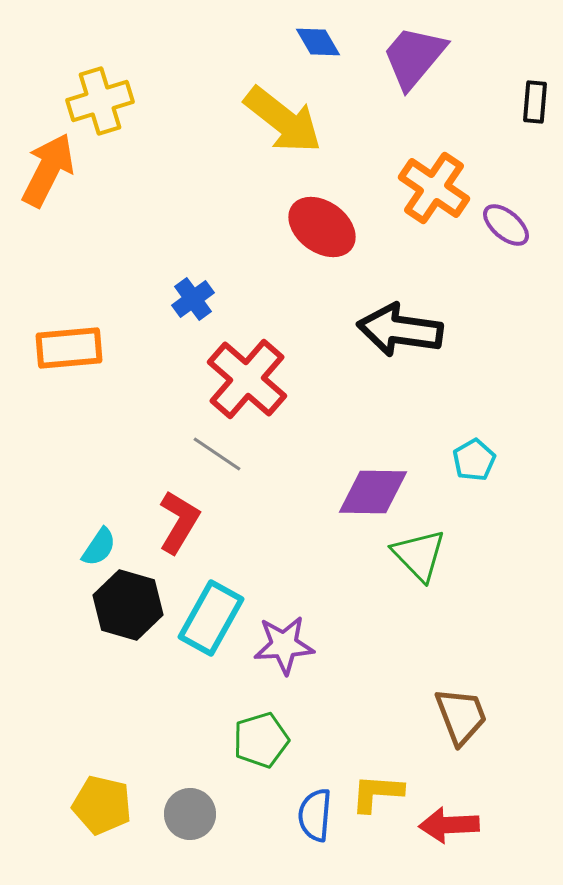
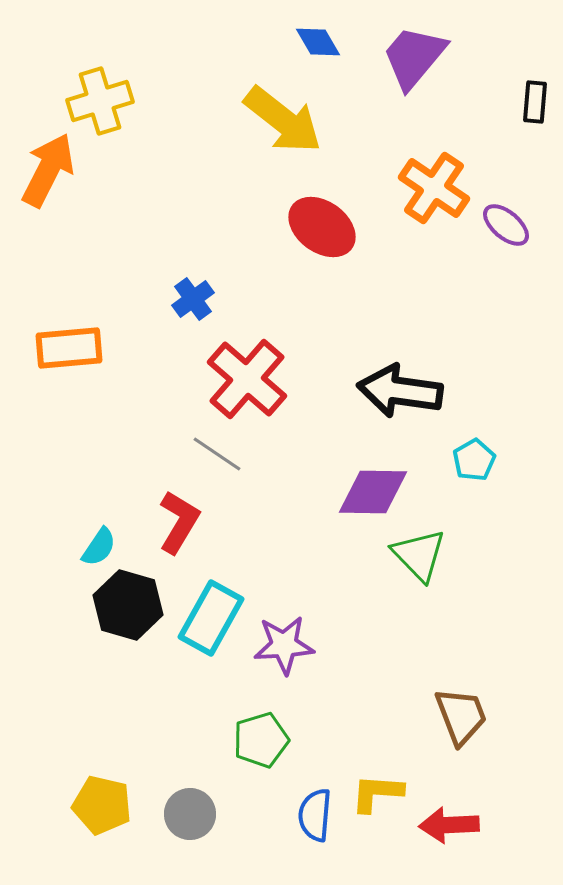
black arrow: moved 61 px down
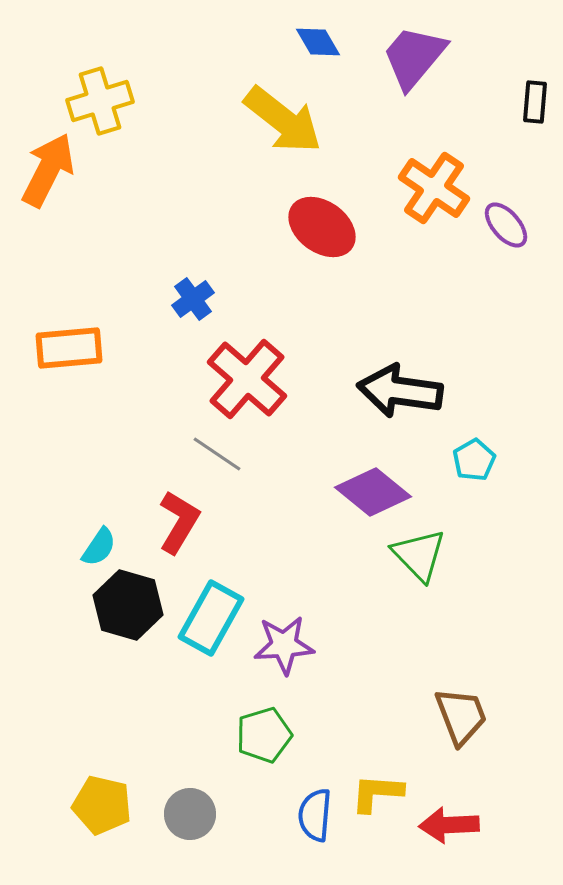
purple ellipse: rotated 9 degrees clockwise
purple diamond: rotated 38 degrees clockwise
green pentagon: moved 3 px right, 5 px up
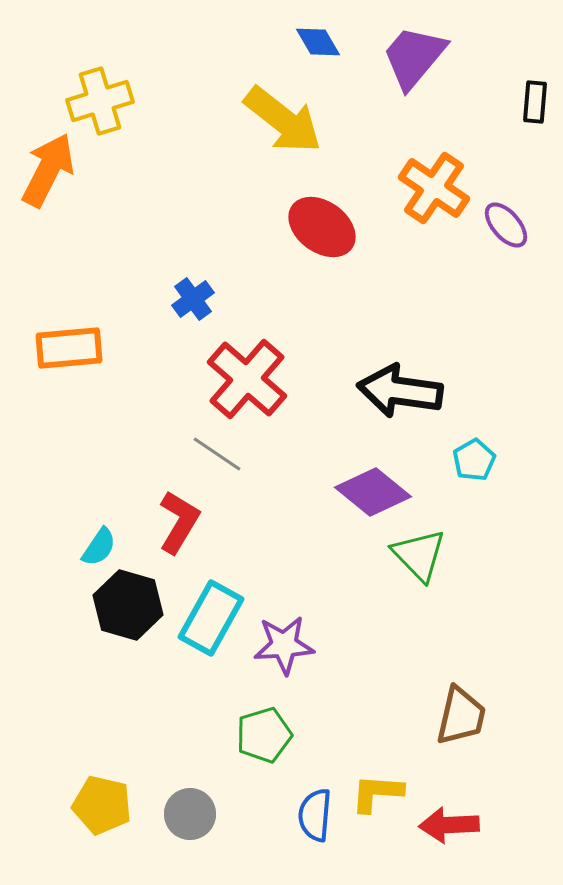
brown trapezoid: rotated 34 degrees clockwise
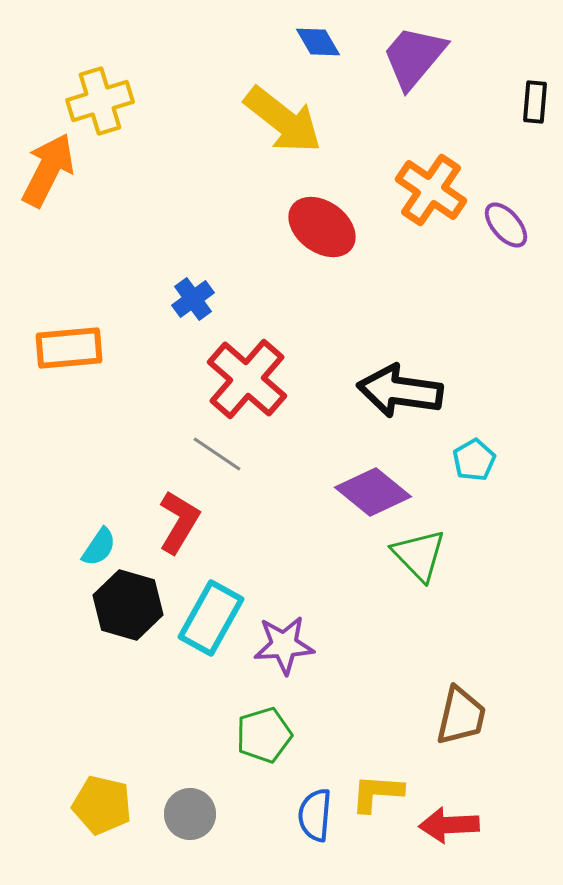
orange cross: moved 3 px left, 2 px down
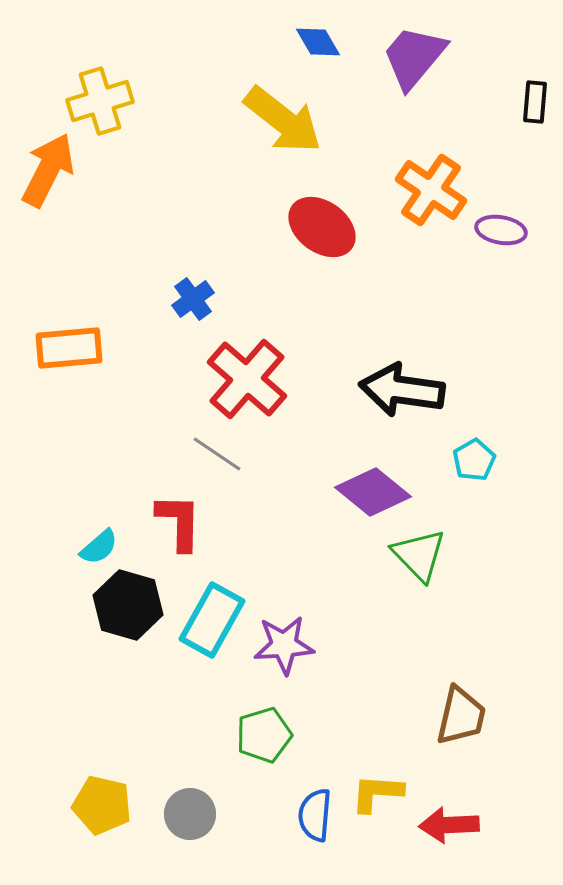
purple ellipse: moved 5 px left, 5 px down; rotated 39 degrees counterclockwise
black arrow: moved 2 px right, 1 px up
red L-shape: rotated 30 degrees counterclockwise
cyan semicircle: rotated 15 degrees clockwise
cyan rectangle: moved 1 px right, 2 px down
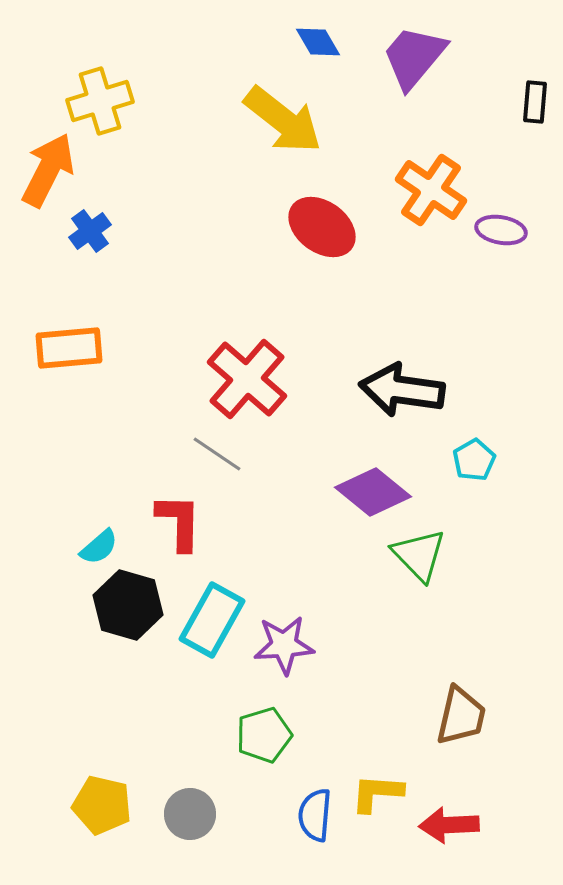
blue cross: moved 103 px left, 68 px up
